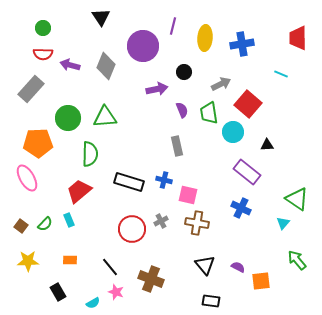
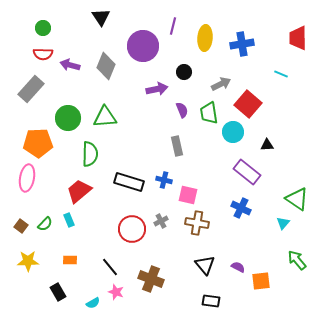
pink ellipse at (27, 178): rotated 40 degrees clockwise
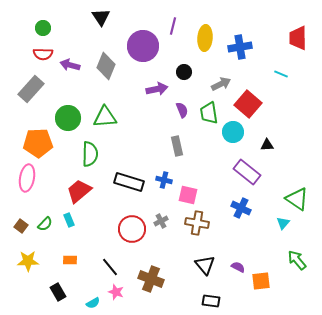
blue cross at (242, 44): moved 2 px left, 3 px down
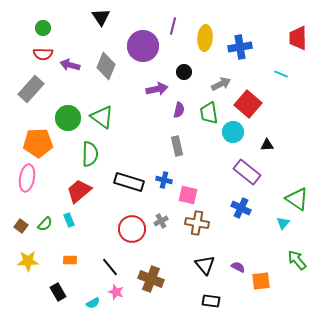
purple semicircle at (182, 110): moved 3 px left; rotated 35 degrees clockwise
green triangle at (105, 117): moved 3 px left; rotated 40 degrees clockwise
